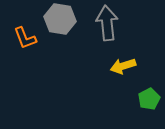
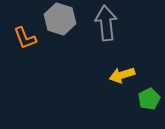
gray hexagon: rotated 8 degrees clockwise
gray arrow: moved 1 px left
yellow arrow: moved 1 px left, 9 px down
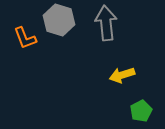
gray hexagon: moved 1 px left, 1 px down
green pentagon: moved 8 px left, 12 px down
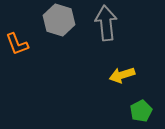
orange L-shape: moved 8 px left, 6 px down
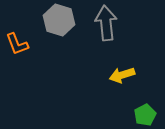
green pentagon: moved 4 px right, 4 px down
